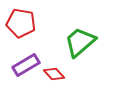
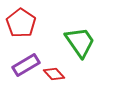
red pentagon: rotated 24 degrees clockwise
green trapezoid: rotated 96 degrees clockwise
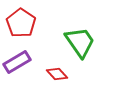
purple rectangle: moved 9 px left, 3 px up
red diamond: moved 3 px right
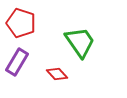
red pentagon: rotated 16 degrees counterclockwise
purple rectangle: rotated 28 degrees counterclockwise
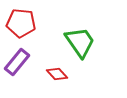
red pentagon: rotated 12 degrees counterclockwise
purple rectangle: rotated 8 degrees clockwise
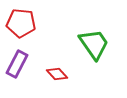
green trapezoid: moved 14 px right, 2 px down
purple rectangle: moved 2 px down; rotated 12 degrees counterclockwise
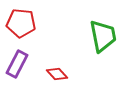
green trapezoid: moved 9 px right, 8 px up; rotated 24 degrees clockwise
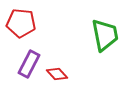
green trapezoid: moved 2 px right, 1 px up
purple rectangle: moved 12 px right
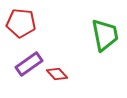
purple rectangle: rotated 28 degrees clockwise
